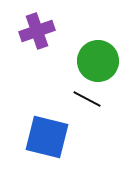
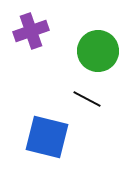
purple cross: moved 6 px left
green circle: moved 10 px up
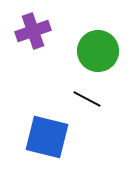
purple cross: moved 2 px right
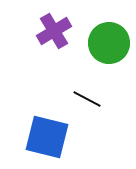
purple cross: moved 21 px right; rotated 12 degrees counterclockwise
green circle: moved 11 px right, 8 px up
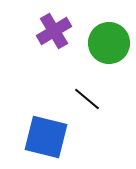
black line: rotated 12 degrees clockwise
blue square: moved 1 px left
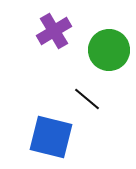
green circle: moved 7 px down
blue square: moved 5 px right
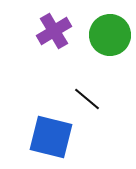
green circle: moved 1 px right, 15 px up
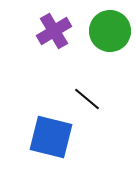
green circle: moved 4 px up
